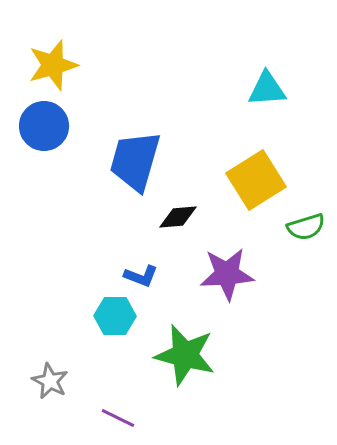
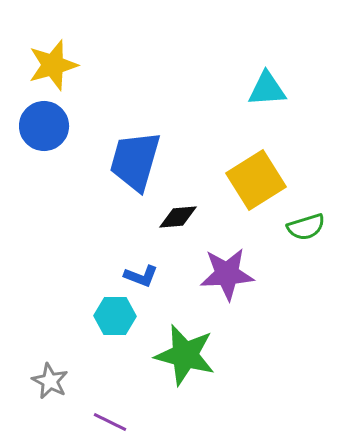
purple line: moved 8 px left, 4 px down
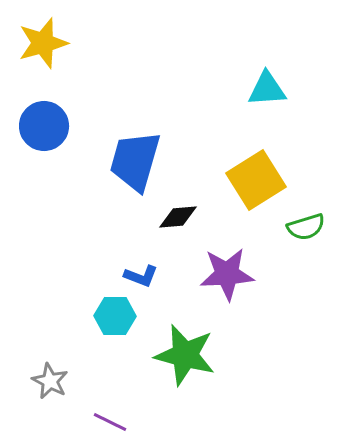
yellow star: moved 10 px left, 22 px up
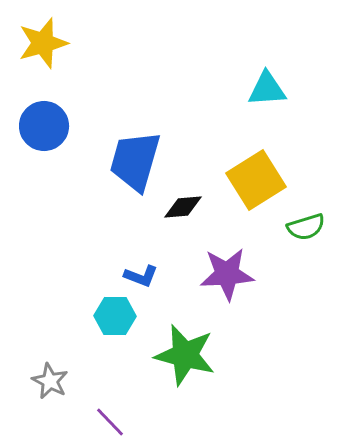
black diamond: moved 5 px right, 10 px up
purple line: rotated 20 degrees clockwise
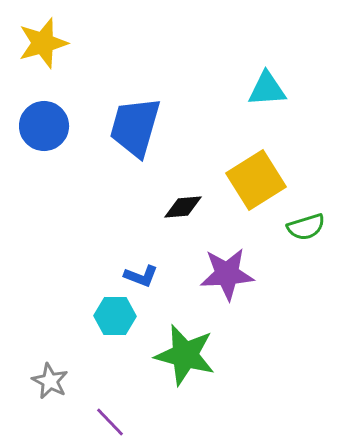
blue trapezoid: moved 34 px up
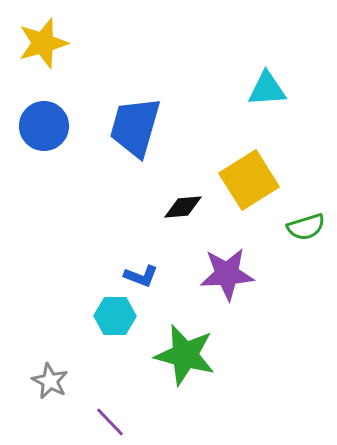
yellow square: moved 7 px left
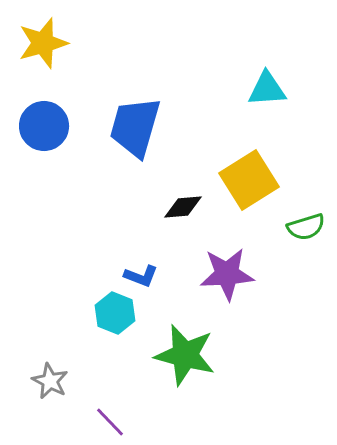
cyan hexagon: moved 3 px up; rotated 21 degrees clockwise
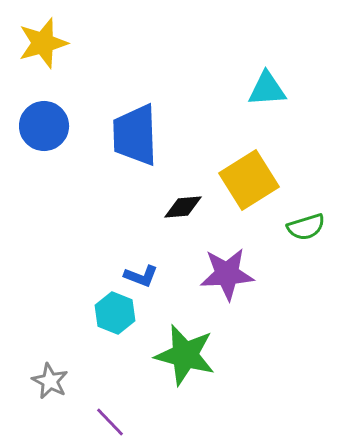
blue trapezoid: moved 8 px down; rotated 18 degrees counterclockwise
